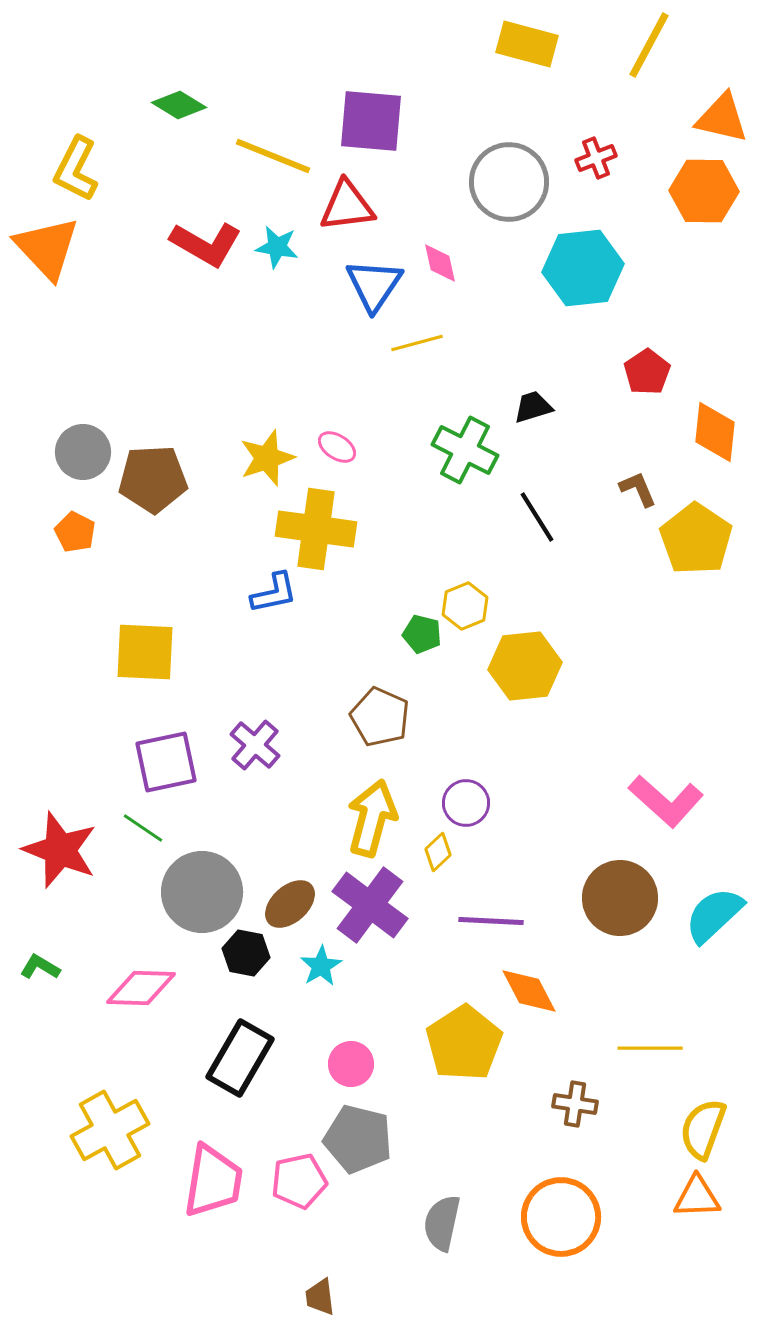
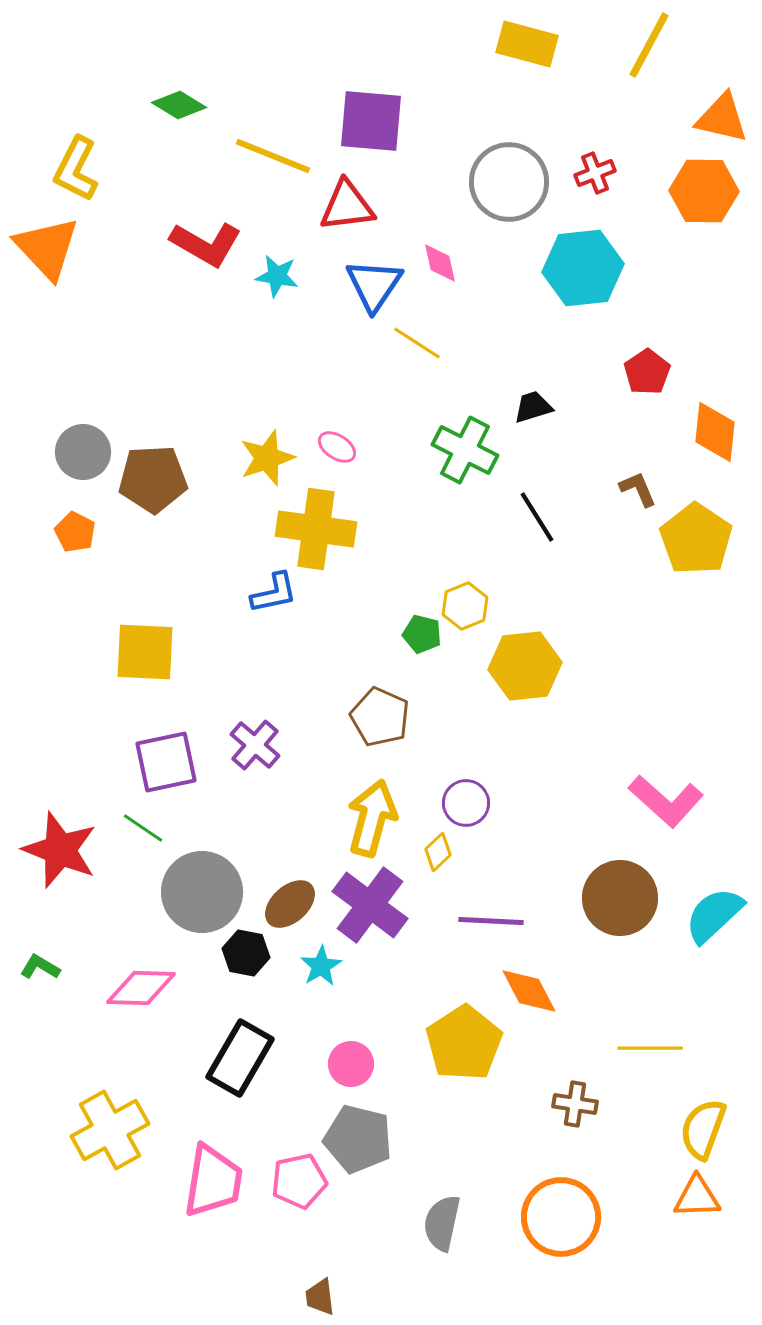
red cross at (596, 158): moved 1 px left, 15 px down
cyan star at (277, 247): moved 29 px down
yellow line at (417, 343): rotated 48 degrees clockwise
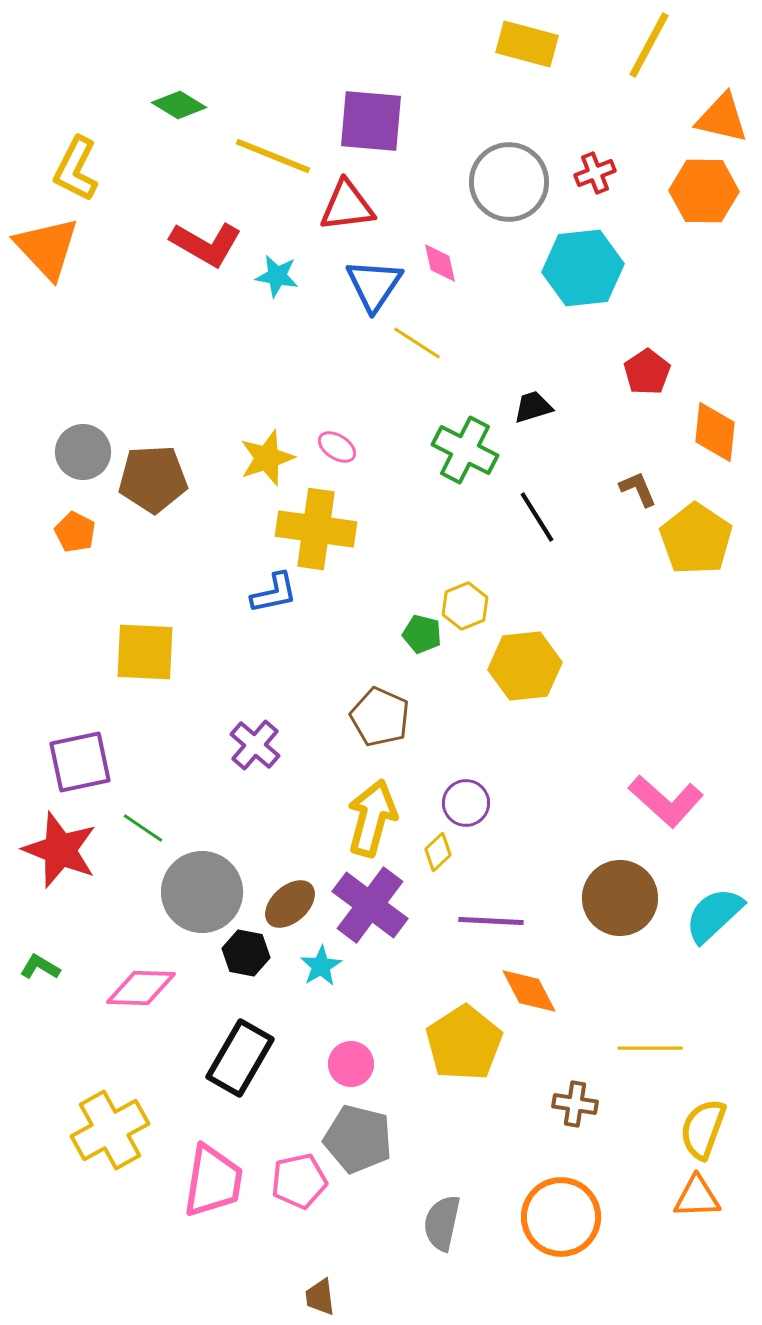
purple square at (166, 762): moved 86 px left
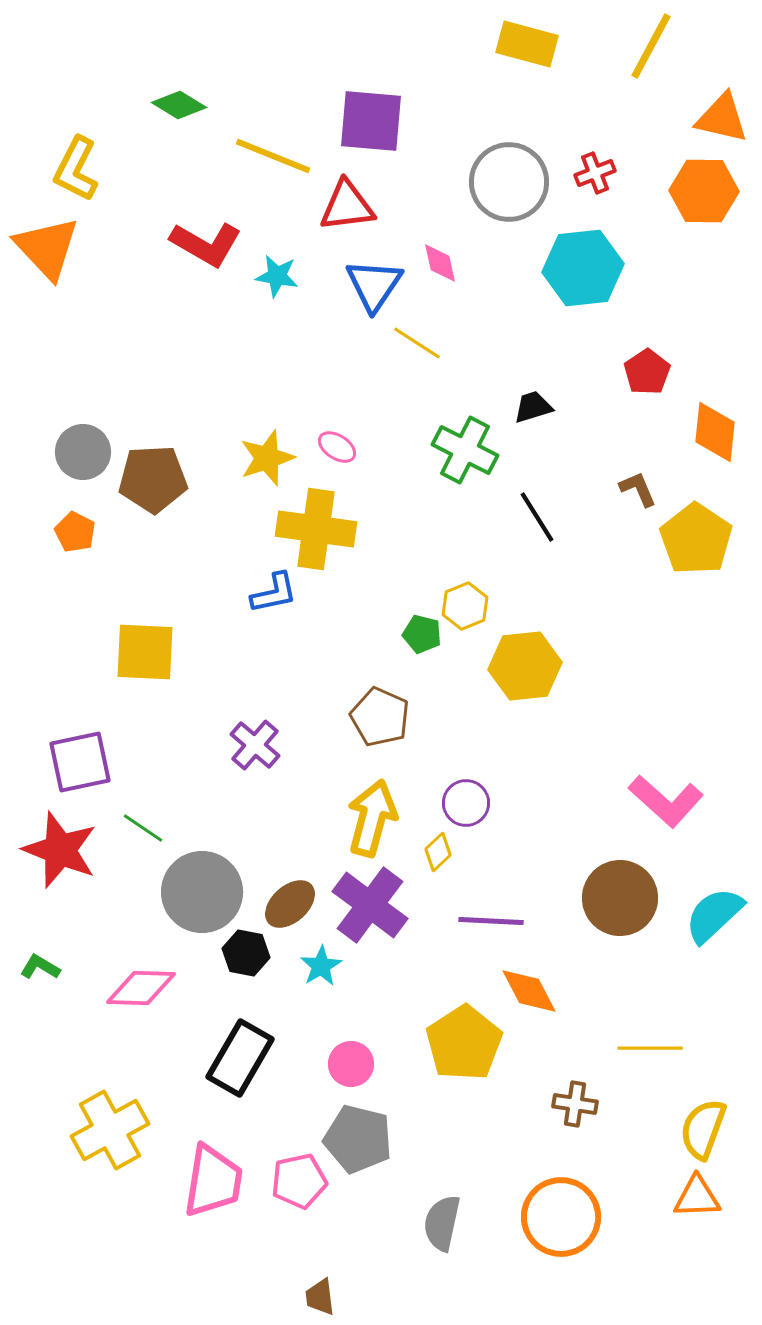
yellow line at (649, 45): moved 2 px right, 1 px down
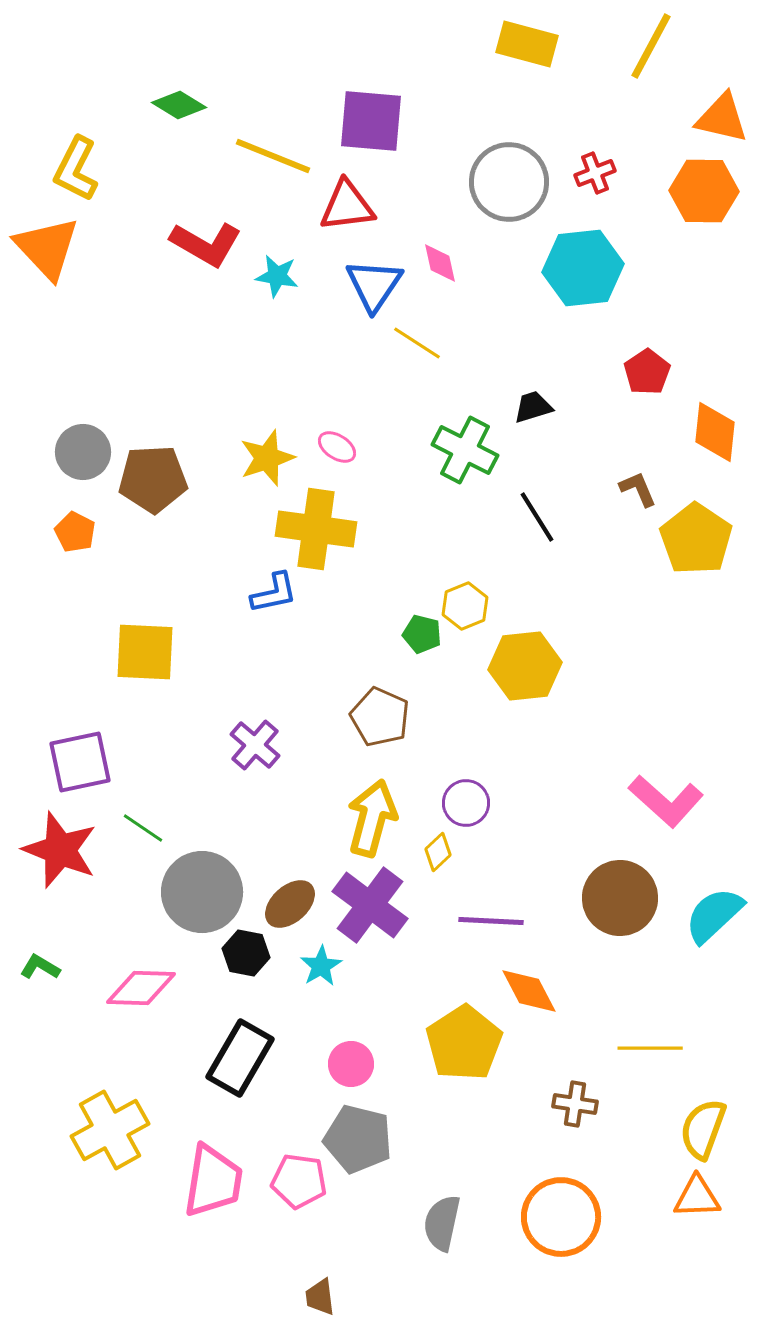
pink pentagon at (299, 1181): rotated 20 degrees clockwise
